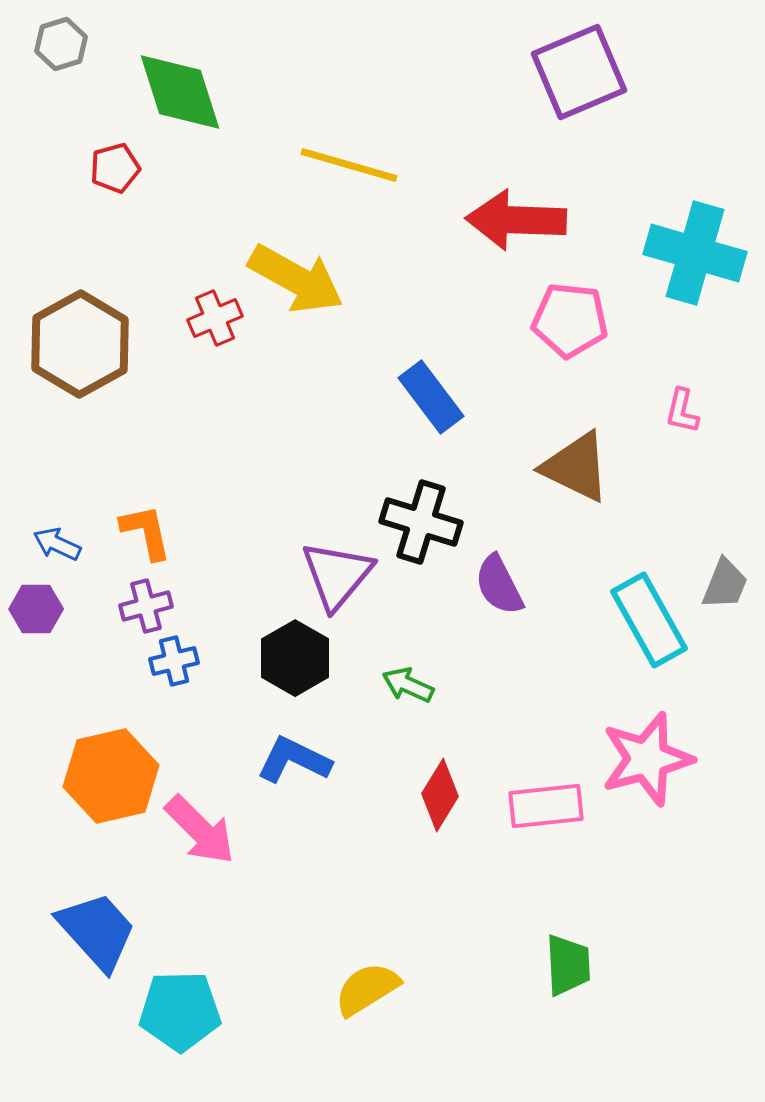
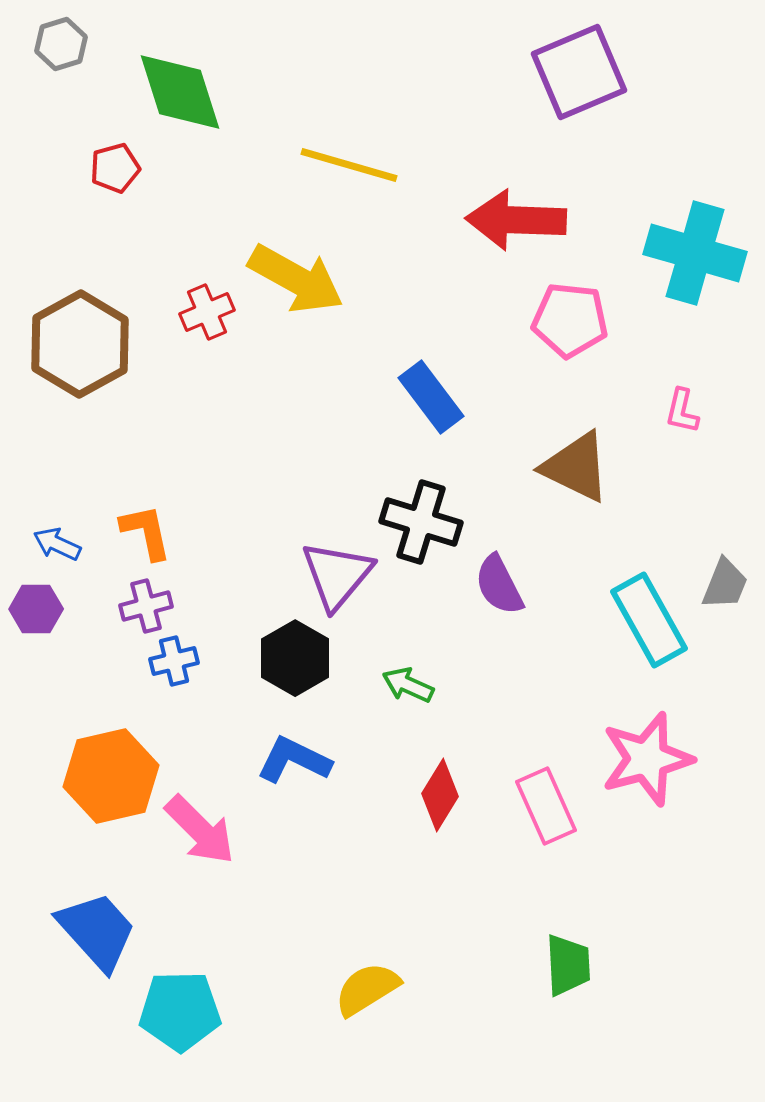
red cross: moved 8 px left, 6 px up
pink rectangle: rotated 72 degrees clockwise
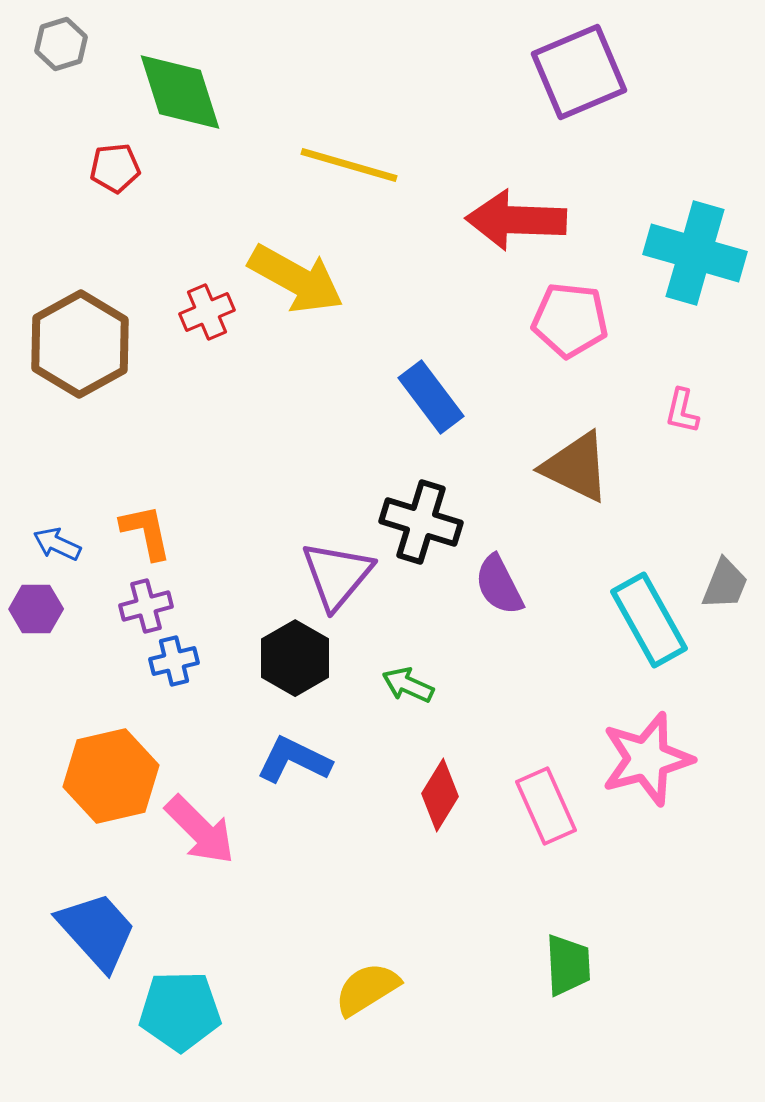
red pentagon: rotated 9 degrees clockwise
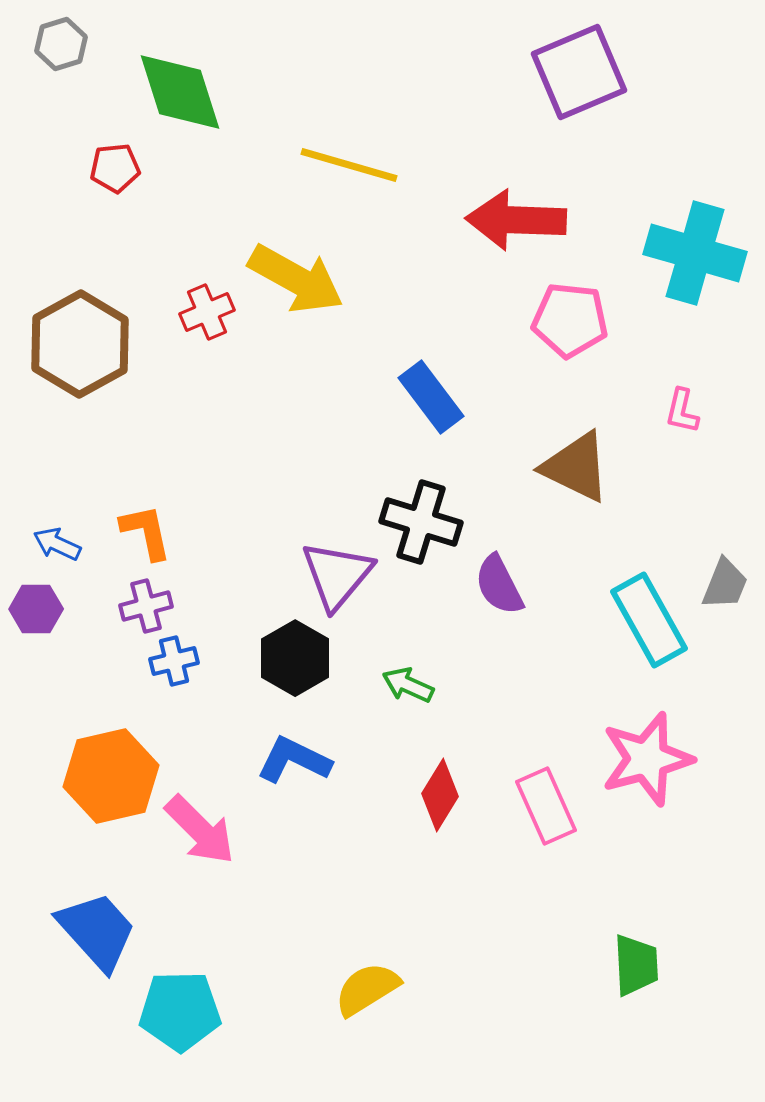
green trapezoid: moved 68 px right
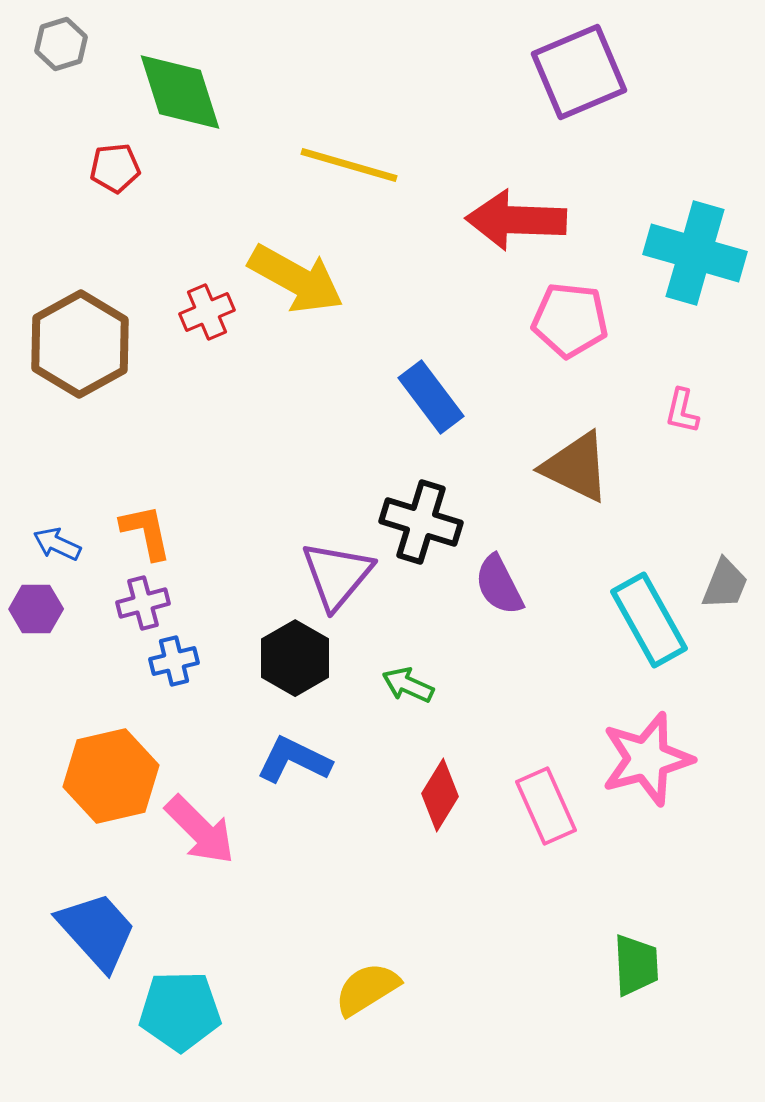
purple cross: moved 3 px left, 3 px up
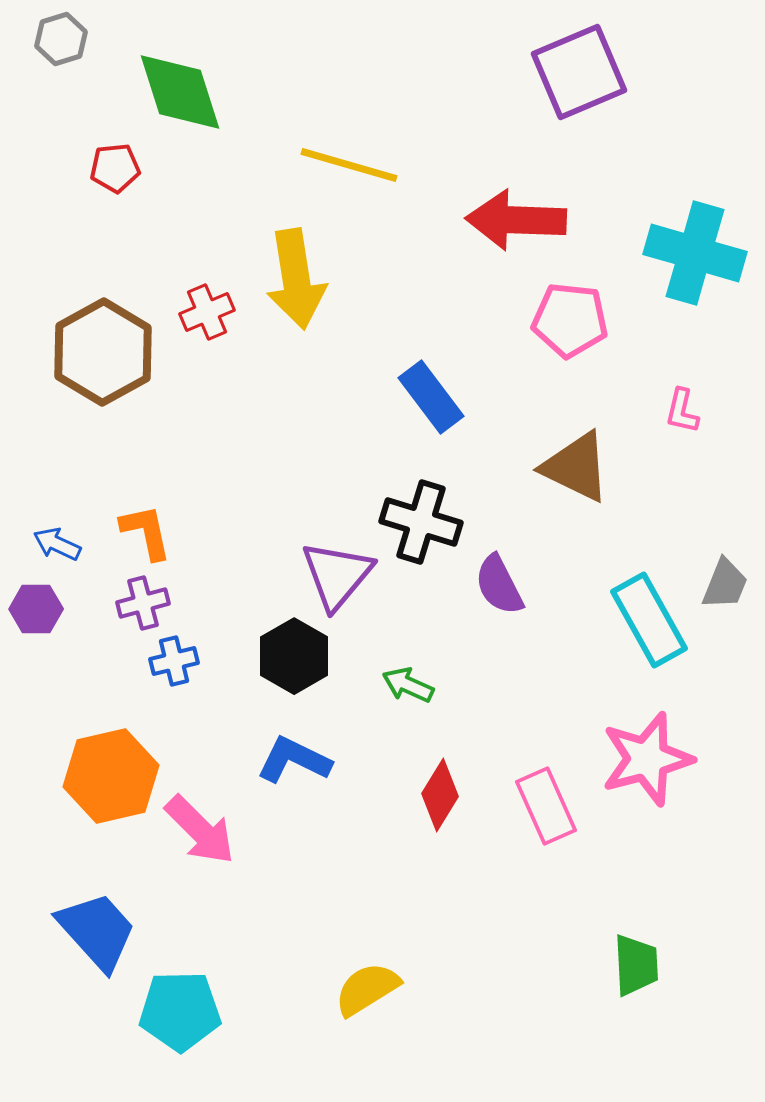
gray hexagon: moved 5 px up
yellow arrow: rotated 52 degrees clockwise
brown hexagon: moved 23 px right, 8 px down
black hexagon: moved 1 px left, 2 px up
